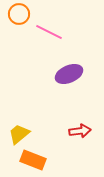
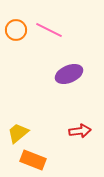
orange circle: moved 3 px left, 16 px down
pink line: moved 2 px up
yellow trapezoid: moved 1 px left, 1 px up
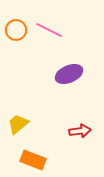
yellow trapezoid: moved 9 px up
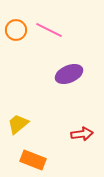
red arrow: moved 2 px right, 3 px down
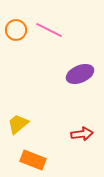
purple ellipse: moved 11 px right
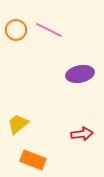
purple ellipse: rotated 12 degrees clockwise
